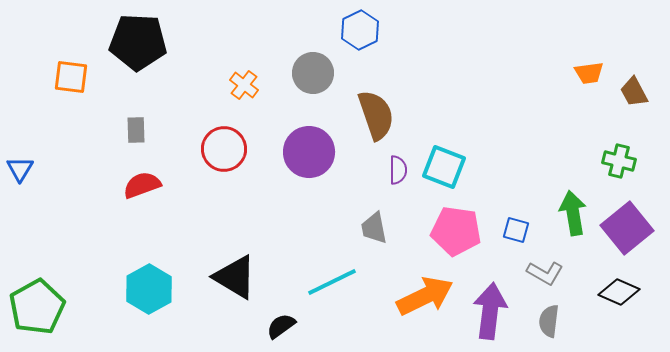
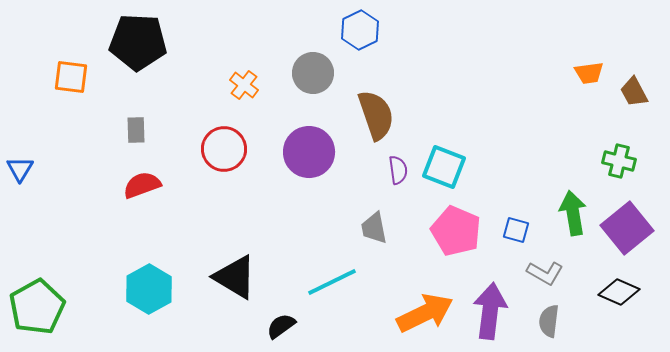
purple semicircle: rotated 8 degrees counterclockwise
pink pentagon: rotated 15 degrees clockwise
orange arrow: moved 17 px down
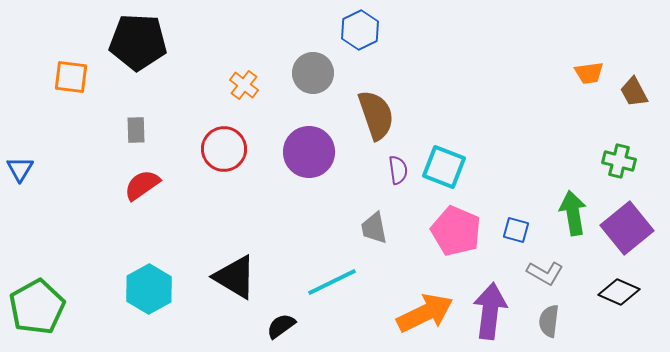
red semicircle: rotated 15 degrees counterclockwise
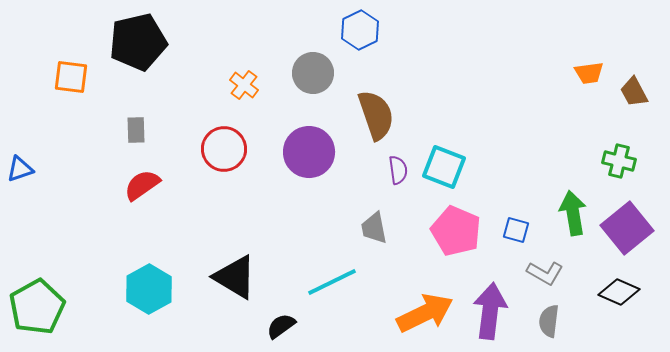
black pentagon: rotated 16 degrees counterclockwise
blue triangle: rotated 40 degrees clockwise
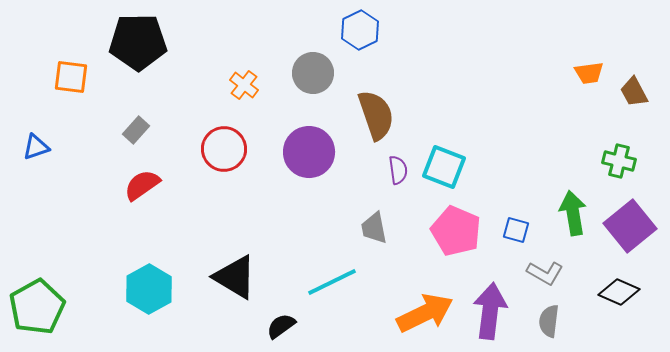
black pentagon: rotated 12 degrees clockwise
gray rectangle: rotated 44 degrees clockwise
blue triangle: moved 16 px right, 22 px up
purple square: moved 3 px right, 2 px up
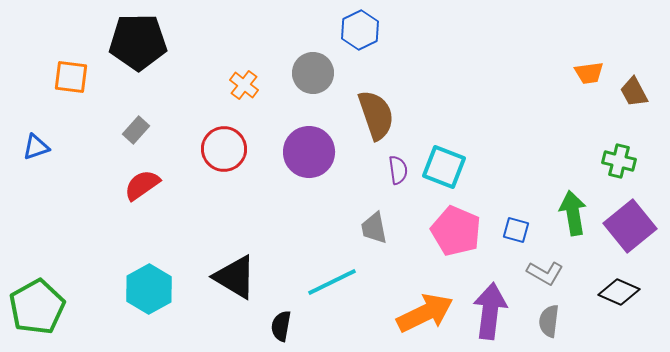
black semicircle: rotated 44 degrees counterclockwise
